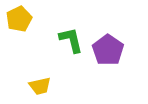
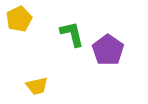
green L-shape: moved 1 px right, 6 px up
yellow trapezoid: moved 3 px left
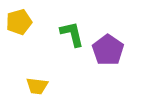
yellow pentagon: moved 3 px down; rotated 10 degrees clockwise
yellow trapezoid: rotated 20 degrees clockwise
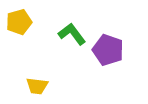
green L-shape: rotated 24 degrees counterclockwise
purple pentagon: rotated 16 degrees counterclockwise
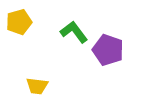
green L-shape: moved 2 px right, 2 px up
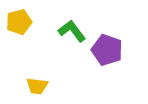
green L-shape: moved 2 px left, 1 px up
purple pentagon: moved 1 px left
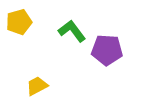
purple pentagon: rotated 16 degrees counterclockwise
yellow trapezoid: rotated 145 degrees clockwise
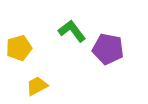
yellow pentagon: moved 26 px down
purple pentagon: moved 1 px right, 1 px up; rotated 8 degrees clockwise
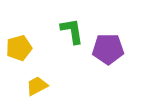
green L-shape: rotated 28 degrees clockwise
purple pentagon: rotated 12 degrees counterclockwise
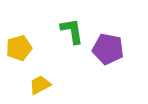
purple pentagon: rotated 12 degrees clockwise
yellow trapezoid: moved 3 px right, 1 px up
